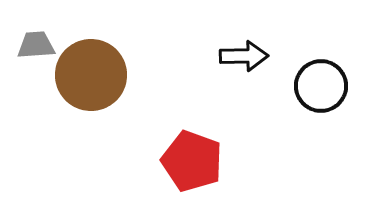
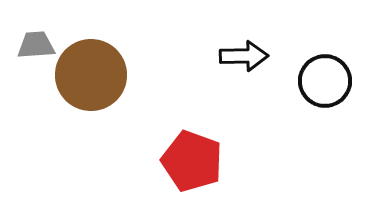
black circle: moved 4 px right, 5 px up
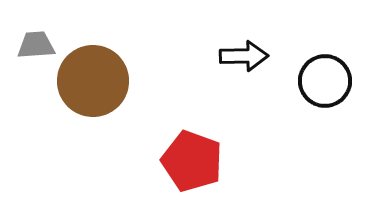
brown circle: moved 2 px right, 6 px down
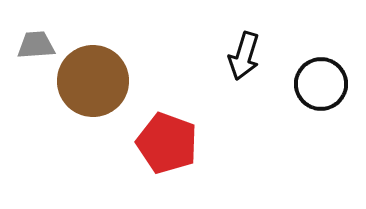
black arrow: rotated 108 degrees clockwise
black circle: moved 4 px left, 3 px down
red pentagon: moved 25 px left, 18 px up
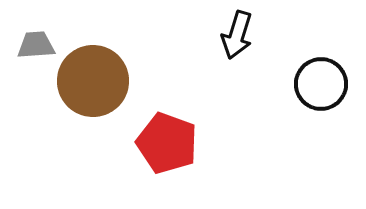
black arrow: moved 7 px left, 21 px up
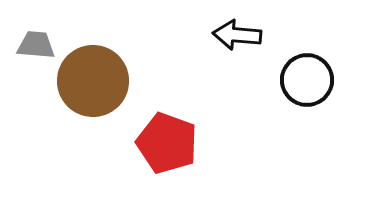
black arrow: rotated 78 degrees clockwise
gray trapezoid: rotated 9 degrees clockwise
black circle: moved 14 px left, 4 px up
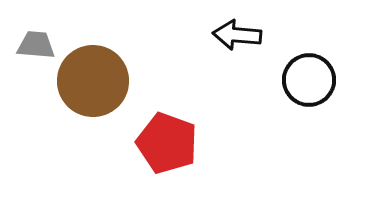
black circle: moved 2 px right
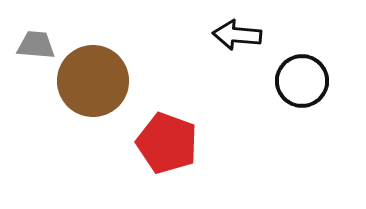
black circle: moved 7 px left, 1 px down
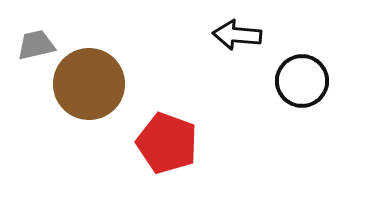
gray trapezoid: rotated 18 degrees counterclockwise
brown circle: moved 4 px left, 3 px down
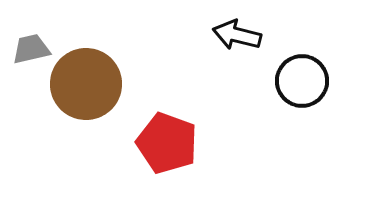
black arrow: rotated 9 degrees clockwise
gray trapezoid: moved 5 px left, 4 px down
brown circle: moved 3 px left
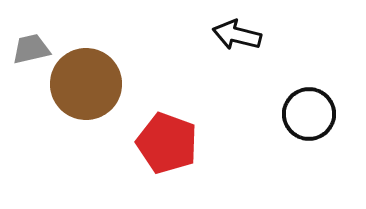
black circle: moved 7 px right, 33 px down
